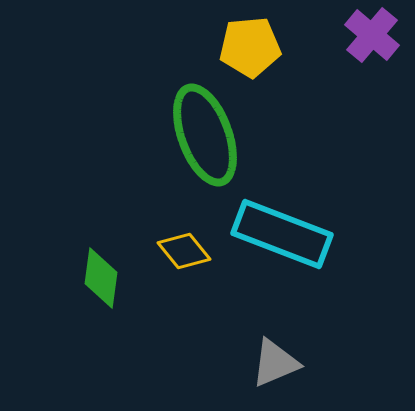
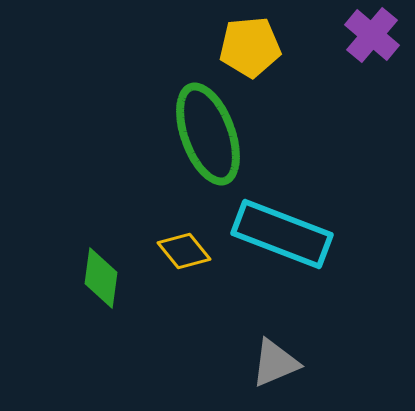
green ellipse: moved 3 px right, 1 px up
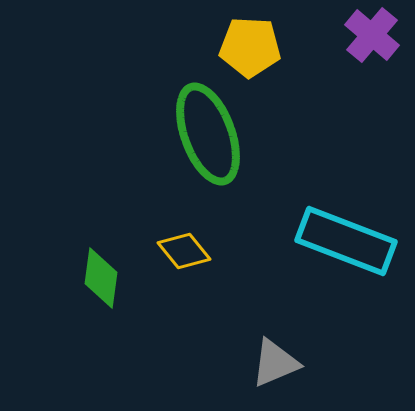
yellow pentagon: rotated 8 degrees clockwise
cyan rectangle: moved 64 px right, 7 px down
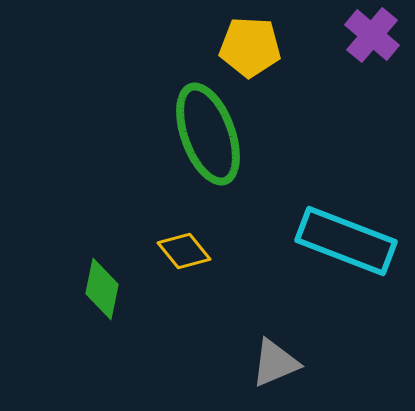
green diamond: moved 1 px right, 11 px down; rotated 4 degrees clockwise
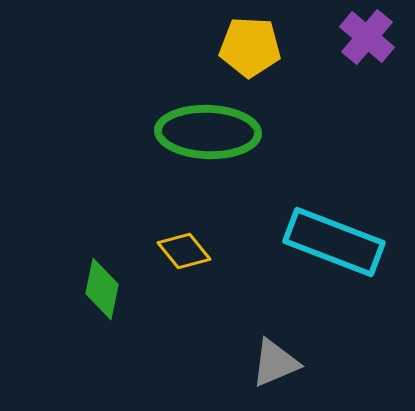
purple cross: moved 5 px left, 2 px down
green ellipse: moved 2 px up; rotated 68 degrees counterclockwise
cyan rectangle: moved 12 px left, 1 px down
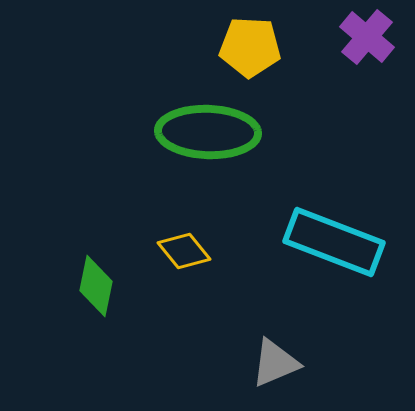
green diamond: moved 6 px left, 3 px up
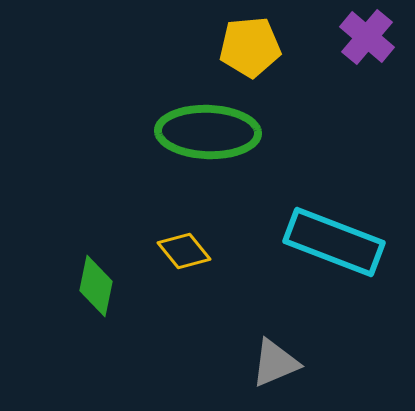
yellow pentagon: rotated 8 degrees counterclockwise
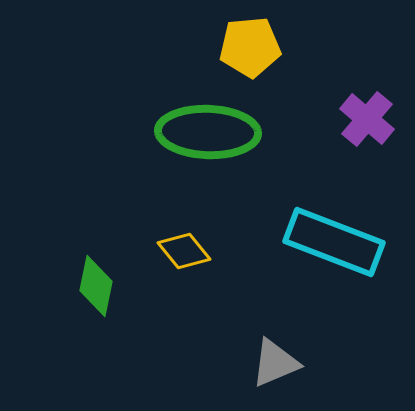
purple cross: moved 82 px down
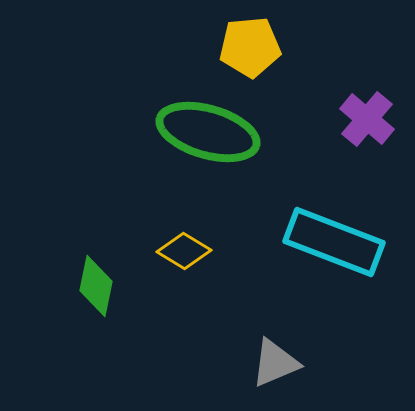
green ellipse: rotated 14 degrees clockwise
yellow diamond: rotated 20 degrees counterclockwise
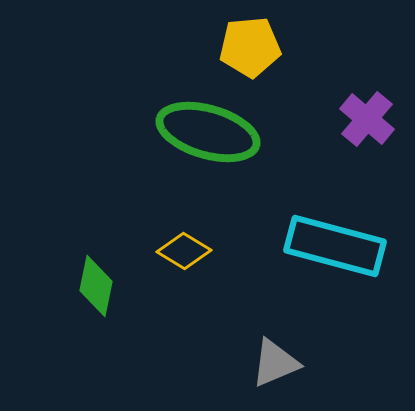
cyan rectangle: moved 1 px right, 4 px down; rotated 6 degrees counterclockwise
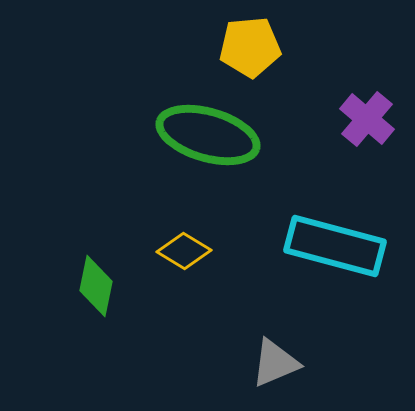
green ellipse: moved 3 px down
